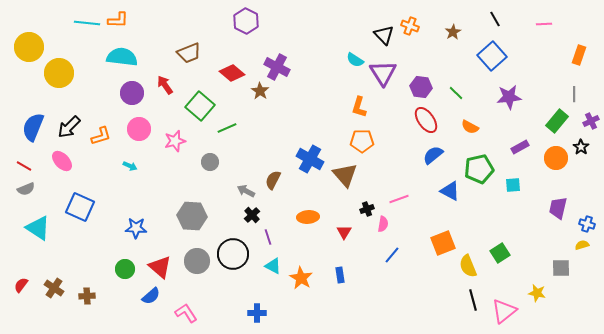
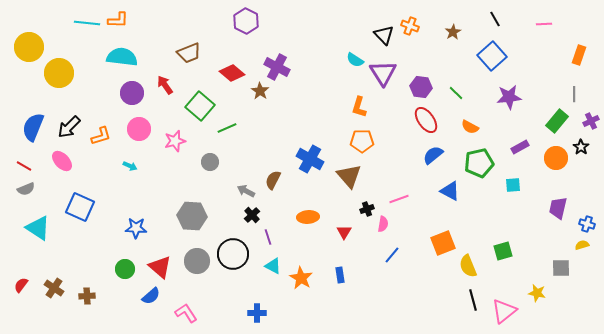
green pentagon at (479, 169): moved 6 px up
brown triangle at (345, 175): moved 4 px right, 1 px down
green square at (500, 253): moved 3 px right, 2 px up; rotated 18 degrees clockwise
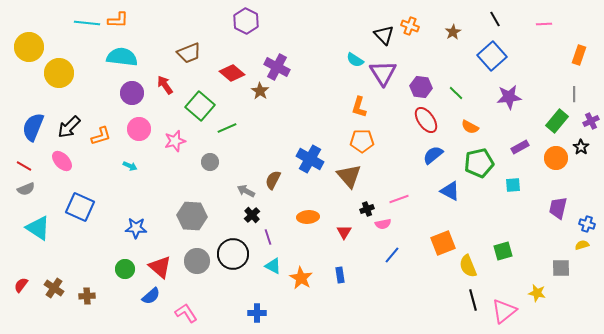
pink semicircle at (383, 224): rotated 70 degrees clockwise
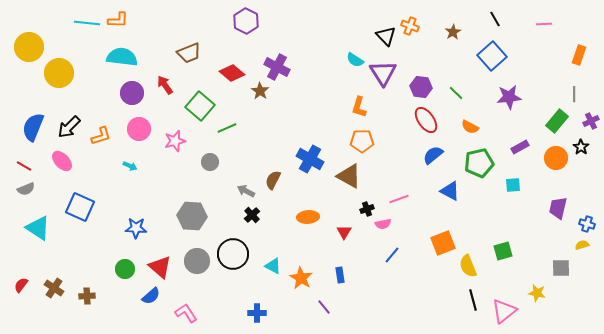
black triangle at (384, 35): moved 2 px right, 1 px down
brown triangle at (349, 176): rotated 20 degrees counterclockwise
purple line at (268, 237): moved 56 px right, 70 px down; rotated 21 degrees counterclockwise
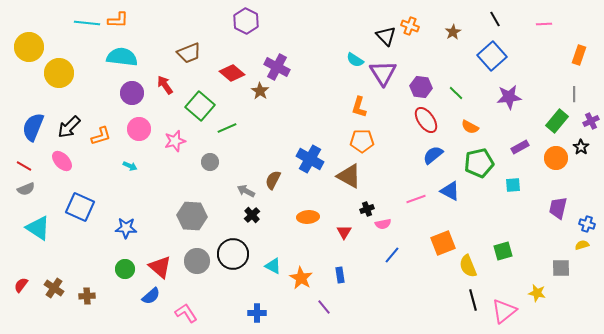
pink line at (399, 199): moved 17 px right
blue star at (136, 228): moved 10 px left
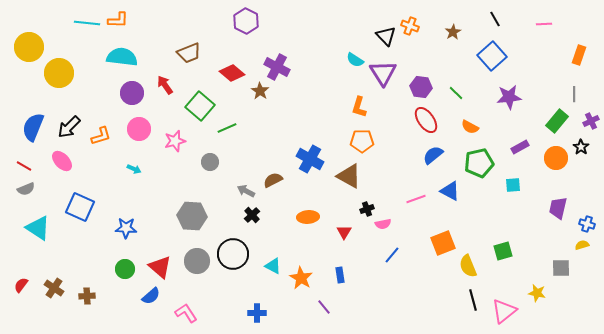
cyan arrow at (130, 166): moved 4 px right, 3 px down
brown semicircle at (273, 180): rotated 36 degrees clockwise
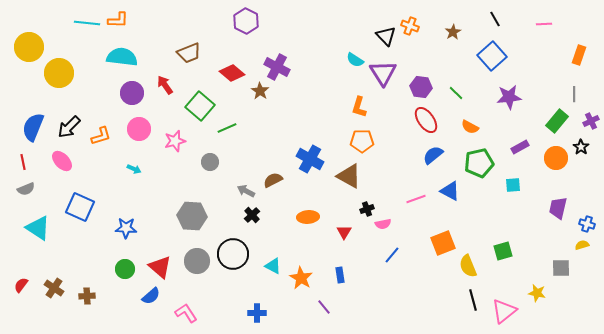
red line at (24, 166): moved 1 px left, 4 px up; rotated 49 degrees clockwise
